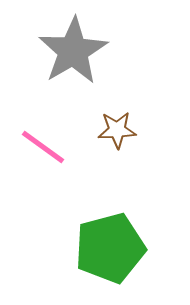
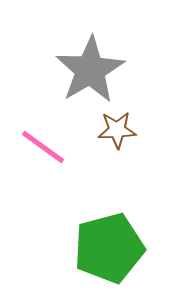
gray star: moved 17 px right, 19 px down
green pentagon: moved 1 px left
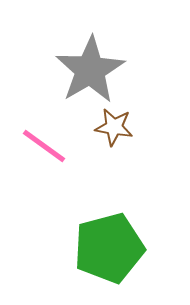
brown star: moved 3 px left, 3 px up; rotated 12 degrees clockwise
pink line: moved 1 px right, 1 px up
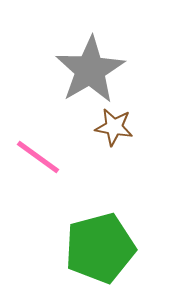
pink line: moved 6 px left, 11 px down
green pentagon: moved 9 px left
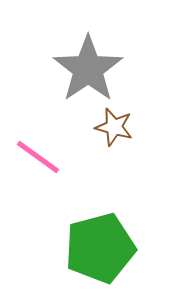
gray star: moved 2 px left, 1 px up; rotated 4 degrees counterclockwise
brown star: rotated 6 degrees clockwise
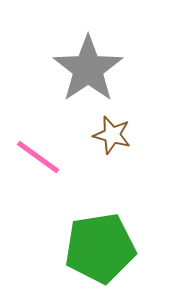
brown star: moved 2 px left, 8 px down
green pentagon: rotated 6 degrees clockwise
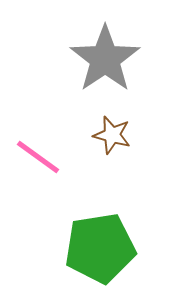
gray star: moved 17 px right, 10 px up
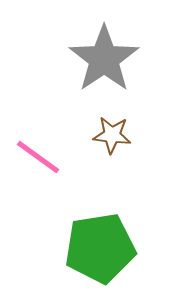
gray star: moved 1 px left
brown star: rotated 9 degrees counterclockwise
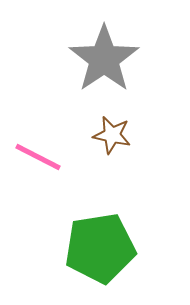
brown star: rotated 6 degrees clockwise
pink line: rotated 9 degrees counterclockwise
